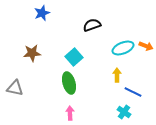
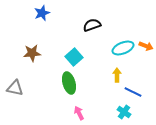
pink arrow: moved 9 px right; rotated 24 degrees counterclockwise
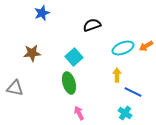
orange arrow: rotated 128 degrees clockwise
cyan cross: moved 1 px right, 1 px down
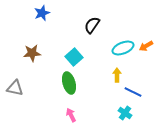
black semicircle: rotated 36 degrees counterclockwise
pink arrow: moved 8 px left, 2 px down
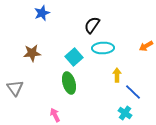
cyan ellipse: moved 20 px left; rotated 20 degrees clockwise
gray triangle: rotated 42 degrees clockwise
blue line: rotated 18 degrees clockwise
pink arrow: moved 16 px left
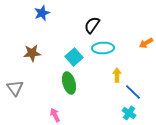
orange arrow: moved 3 px up
cyan cross: moved 4 px right
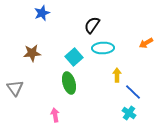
pink arrow: rotated 16 degrees clockwise
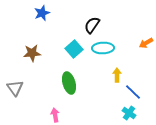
cyan square: moved 8 px up
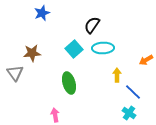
orange arrow: moved 17 px down
gray triangle: moved 15 px up
